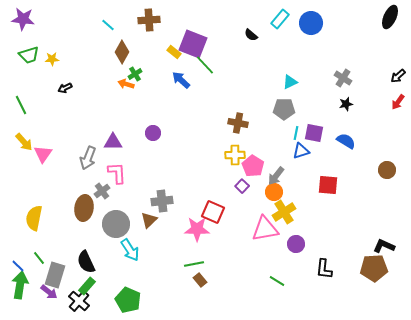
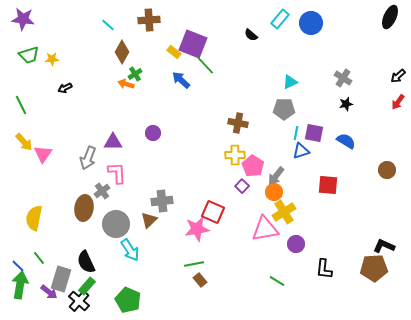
pink star at (197, 229): rotated 10 degrees counterclockwise
gray rectangle at (55, 275): moved 6 px right, 4 px down
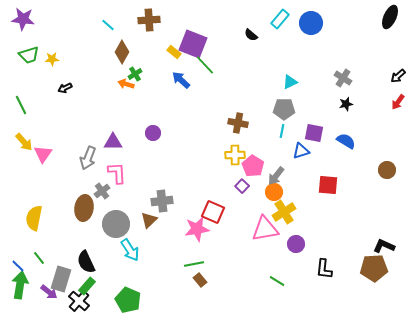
cyan line at (296, 133): moved 14 px left, 2 px up
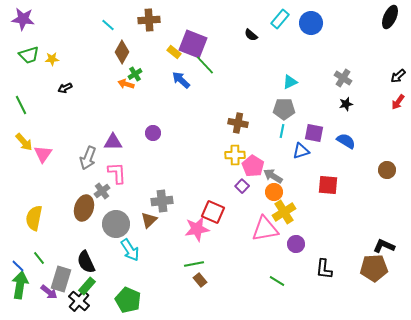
gray arrow at (276, 176): moved 3 px left; rotated 84 degrees clockwise
brown ellipse at (84, 208): rotated 10 degrees clockwise
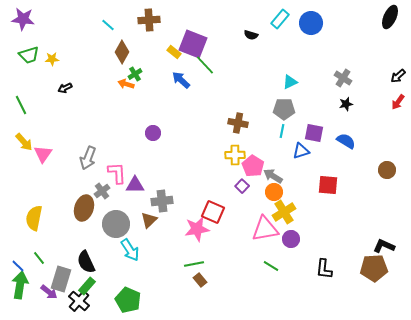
black semicircle at (251, 35): rotated 24 degrees counterclockwise
purple triangle at (113, 142): moved 22 px right, 43 px down
purple circle at (296, 244): moved 5 px left, 5 px up
green line at (277, 281): moved 6 px left, 15 px up
